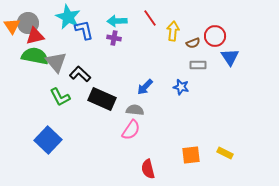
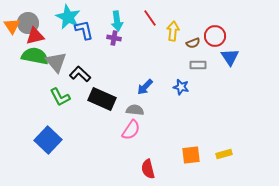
cyan arrow: rotated 96 degrees counterclockwise
yellow rectangle: moved 1 px left, 1 px down; rotated 42 degrees counterclockwise
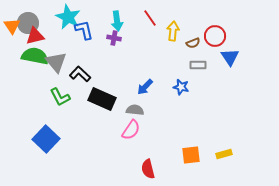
blue square: moved 2 px left, 1 px up
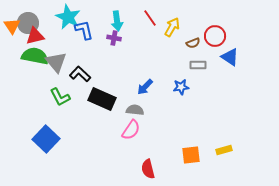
yellow arrow: moved 1 px left, 4 px up; rotated 24 degrees clockwise
blue triangle: rotated 24 degrees counterclockwise
blue star: rotated 21 degrees counterclockwise
yellow rectangle: moved 4 px up
